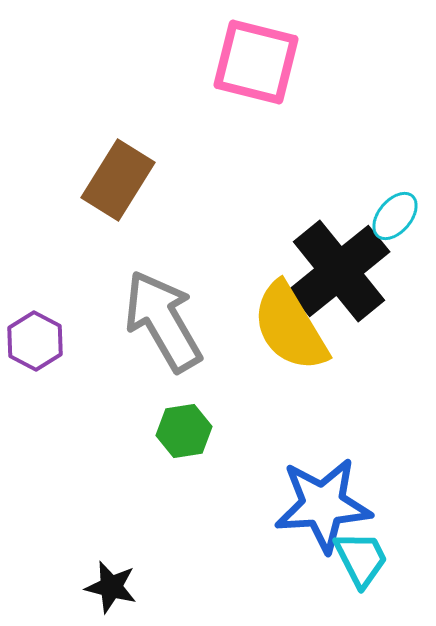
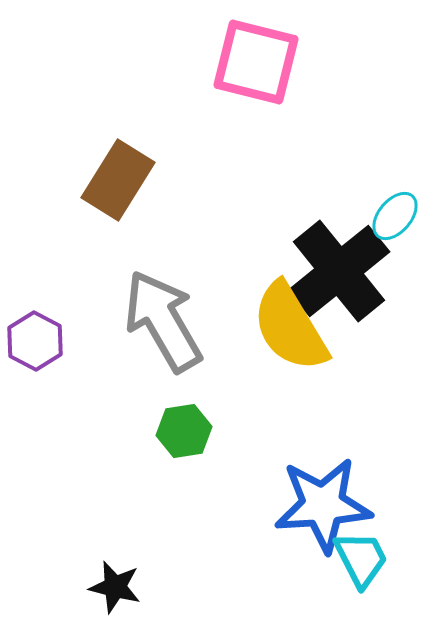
black star: moved 4 px right
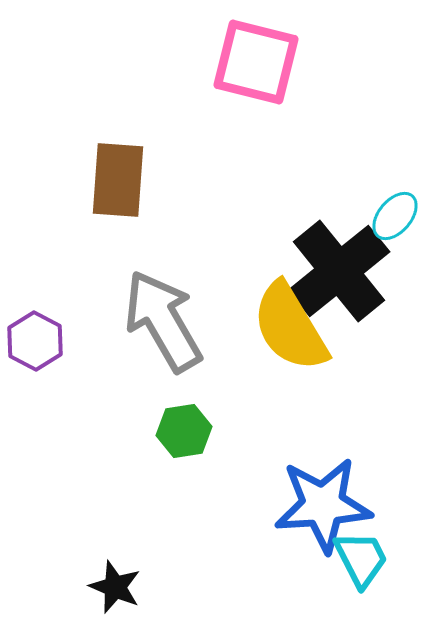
brown rectangle: rotated 28 degrees counterclockwise
black star: rotated 8 degrees clockwise
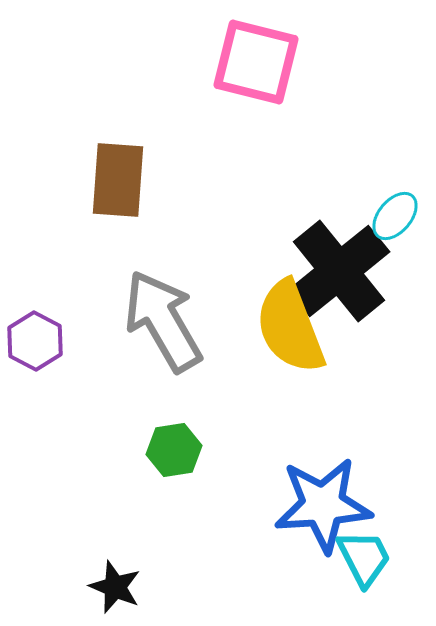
yellow semicircle: rotated 10 degrees clockwise
green hexagon: moved 10 px left, 19 px down
cyan trapezoid: moved 3 px right, 1 px up
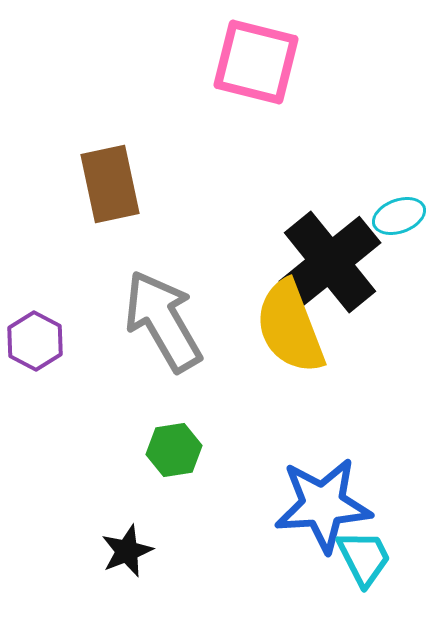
brown rectangle: moved 8 px left, 4 px down; rotated 16 degrees counterclockwise
cyan ellipse: moved 4 px right; rotated 30 degrees clockwise
black cross: moved 9 px left, 9 px up
black star: moved 12 px right, 36 px up; rotated 28 degrees clockwise
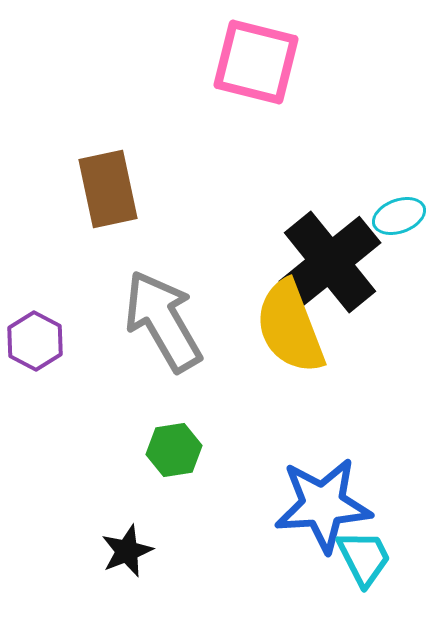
brown rectangle: moved 2 px left, 5 px down
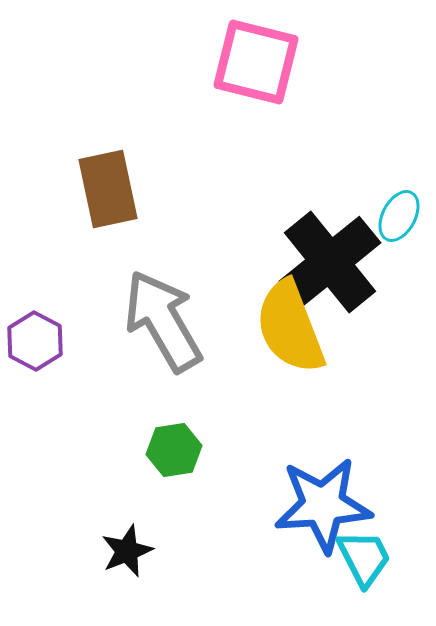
cyan ellipse: rotated 42 degrees counterclockwise
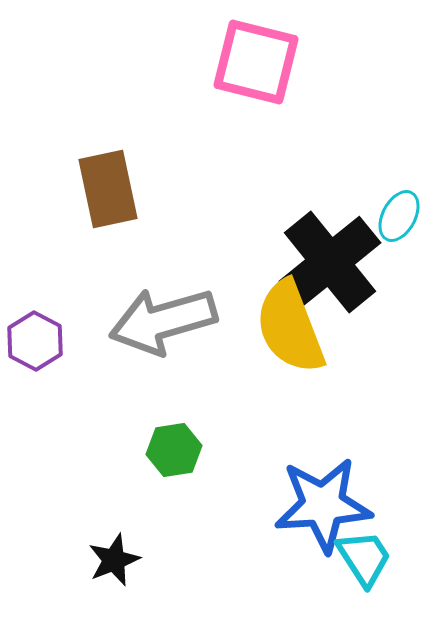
gray arrow: rotated 76 degrees counterclockwise
black star: moved 13 px left, 9 px down
cyan trapezoid: rotated 6 degrees counterclockwise
